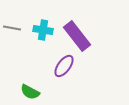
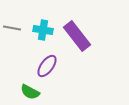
purple ellipse: moved 17 px left
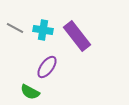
gray line: moved 3 px right; rotated 18 degrees clockwise
purple ellipse: moved 1 px down
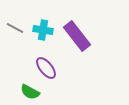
purple ellipse: moved 1 px left, 1 px down; rotated 75 degrees counterclockwise
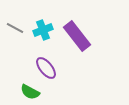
cyan cross: rotated 30 degrees counterclockwise
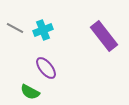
purple rectangle: moved 27 px right
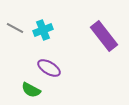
purple ellipse: moved 3 px right; rotated 20 degrees counterclockwise
green semicircle: moved 1 px right, 2 px up
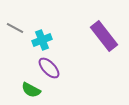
cyan cross: moved 1 px left, 10 px down
purple ellipse: rotated 15 degrees clockwise
